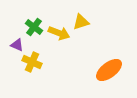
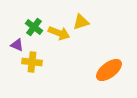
yellow cross: rotated 18 degrees counterclockwise
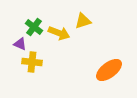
yellow triangle: moved 2 px right, 1 px up
purple triangle: moved 3 px right, 1 px up
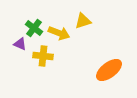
green cross: moved 1 px down
yellow cross: moved 11 px right, 6 px up
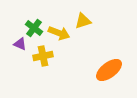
yellow cross: rotated 18 degrees counterclockwise
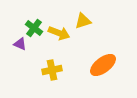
yellow cross: moved 9 px right, 14 px down
orange ellipse: moved 6 px left, 5 px up
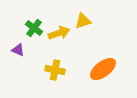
yellow arrow: rotated 40 degrees counterclockwise
purple triangle: moved 2 px left, 6 px down
orange ellipse: moved 4 px down
yellow cross: moved 3 px right; rotated 24 degrees clockwise
